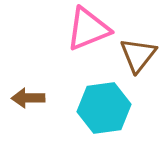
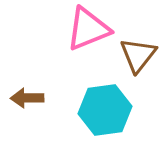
brown arrow: moved 1 px left
cyan hexagon: moved 1 px right, 2 px down
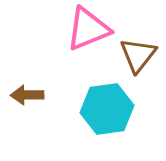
brown arrow: moved 3 px up
cyan hexagon: moved 2 px right, 1 px up
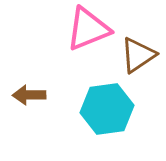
brown triangle: rotated 18 degrees clockwise
brown arrow: moved 2 px right
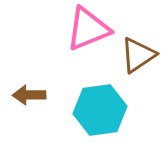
cyan hexagon: moved 7 px left, 1 px down
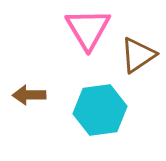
pink triangle: rotated 39 degrees counterclockwise
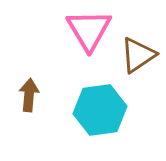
pink triangle: moved 1 px right, 1 px down
brown arrow: rotated 96 degrees clockwise
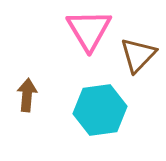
brown triangle: rotated 12 degrees counterclockwise
brown arrow: moved 2 px left
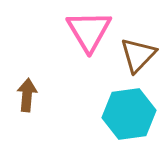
pink triangle: moved 1 px down
cyan hexagon: moved 29 px right, 4 px down
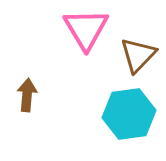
pink triangle: moved 3 px left, 2 px up
